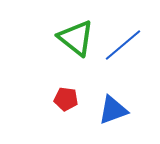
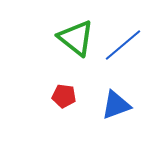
red pentagon: moved 2 px left, 3 px up
blue triangle: moved 3 px right, 5 px up
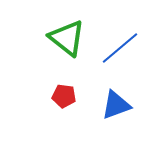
green triangle: moved 9 px left
blue line: moved 3 px left, 3 px down
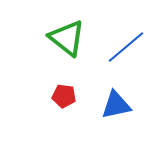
blue line: moved 6 px right, 1 px up
blue triangle: rotated 8 degrees clockwise
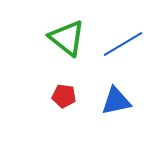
blue line: moved 3 px left, 3 px up; rotated 9 degrees clockwise
blue triangle: moved 4 px up
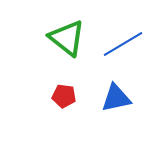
blue triangle: moved 3 px up
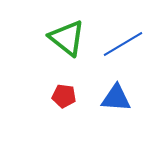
blue triangle: rotated 16 degrees clockwise
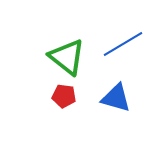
green triangle: moved 19 px down
blue triangle: rotated 12 degrees clockwise
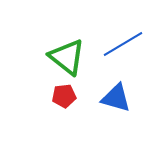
red pentagon: rotated 15 degrees counterclockwise
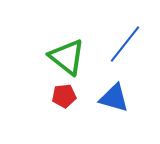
blue line: moved 2 px right; rotated 21 degrees counterclockwise
blue triangle: moved 2 px left
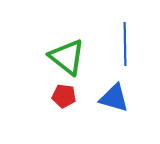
blue line: rotated 39 degrees counterclockwise
red pentagon: rotated 15 degrees clockwise
